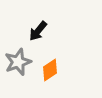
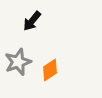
black arrow: moved 6 px left, 10 px up
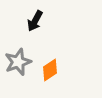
black arrow: moved 3 px right; rotated 10 degrees counterclockwise
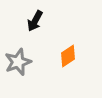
orange diamond: moved 18 px right, 14 px up
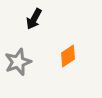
black arrow: moved 1 px left, 2 px up
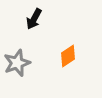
gray star: moved 1 px left, 1 px down
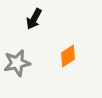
gray star: rotated 8 degrees clockwise
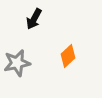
orange diamond: rotated 10 degrees counterclockwise
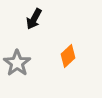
gray star: rotated 24 degrees counterclockwise
